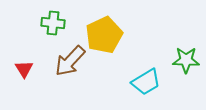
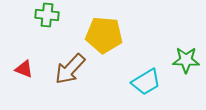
green cross: moved 6 px left, 8 px up
yellow pentagon: rotated 30 degrees clockwise
brown arrow: moved 8 px down
red triangle: rotated 36 degrees counterclockwise
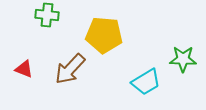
green star: moved 3 px left, 1 px up
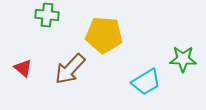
red triangle: moved 1 px left, 1 px up; rotated 18 degrees clockwise
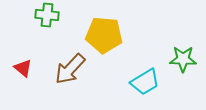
cyan trapezoid: moved 1 px left
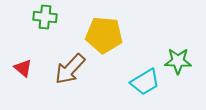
green cross: moved 2 px left, 2 px down
green star: moved 5 px left, 2 px down
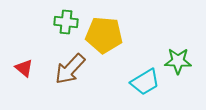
green cross: moved 21 px right, 5 px down
red triangle: moved 1 px right
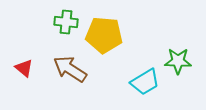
brown arrow: rotated 80 degrees clockwise
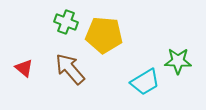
green cross: rotated 15 degrees clockwise
brown arrow: rotated 16 degrees clockwise
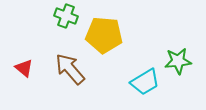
green cross: moved 6 px up
green star: rotated 8 degrees counterclockwise
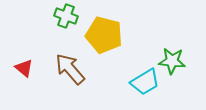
yellow pentagon: rotated 9 degrees clockwise
green star: moved 6 px left; rotated 12 degrees clockwise
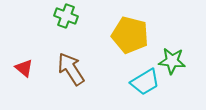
yellow pentagon: moved 26 px right
brown arrow: moved 1 px right; rotated 8 degrees clockwise
